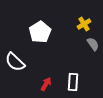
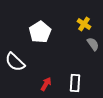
yellow cross: rotated 24 degrees counterclockwise
white rectangle: moved 2 px right, 1 px down
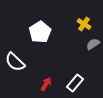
gray semicircle: rotated 88 degrees counterclockwise
white rectangle: rotated 36 degrees clockwise
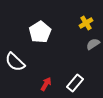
yellow cross: moved 2 px right, 1 px up; rotated 24 degrees clockwise
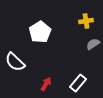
yellow cross: moved 2 px up; rotated 24 degrees clockwise
white rectangle: moved 3 px right
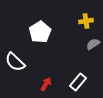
white rectangle: moved 1 px up
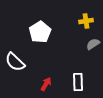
white rectangle: rotated 42 degrees counterclockwise
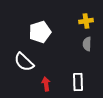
white pentagon: rotated 15 degrees clockwise
gray semicircle: moved 6 px left; rotated 56 degrees counterclockwise
white semicircle: moved 9 px right
red arrow: rotated 40 degrees counterclockwise
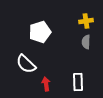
gray semicircle: moved 1 px left, 2 px up
white semicircle: moved 2 px right, 2 px down
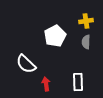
white pentagon: moved 15 px right, 4 px down; rotated 10 degrees counterclockwise
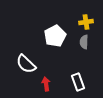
yellow cross: moved 1 px down
gray semicircle: moved 2 px left
white rectangle: rotated 18 degrees counterclockwise
